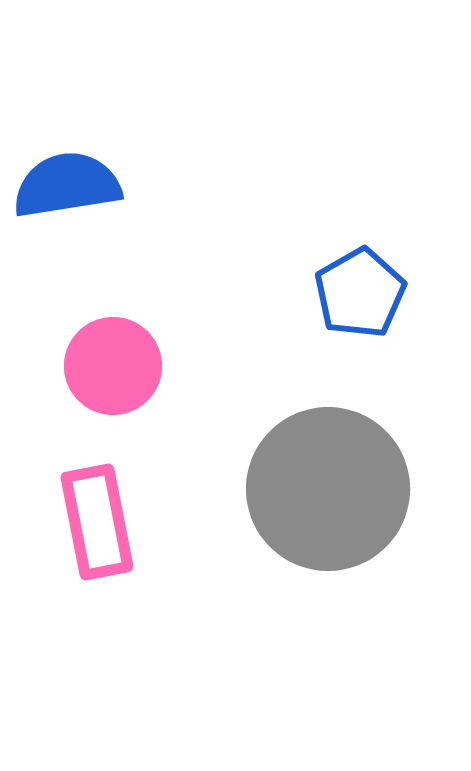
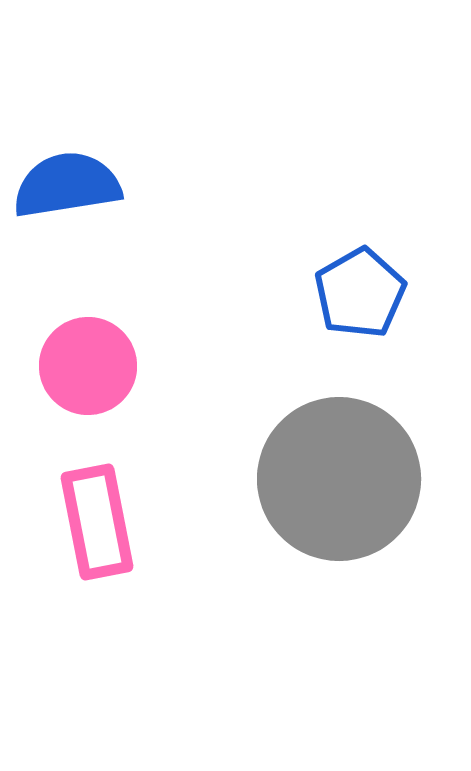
pink circle: moved 25 px left
gray circle: moved 11 px right, 10 px up
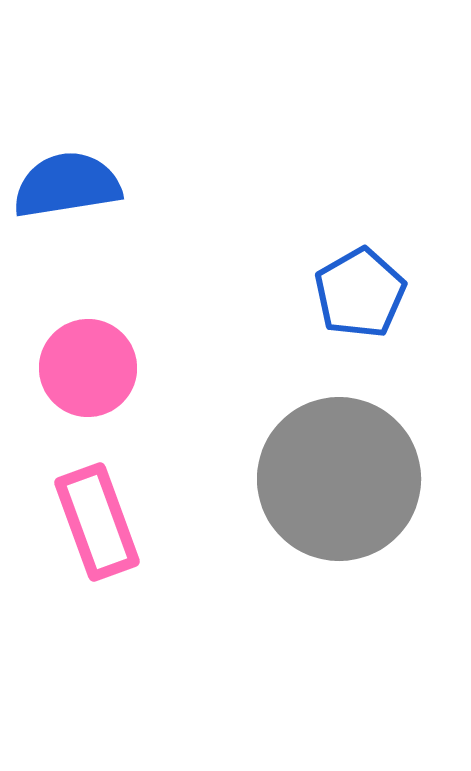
pink circle: moved 2 px down
pink rectangle: rotated 9 degrees counterclockwise
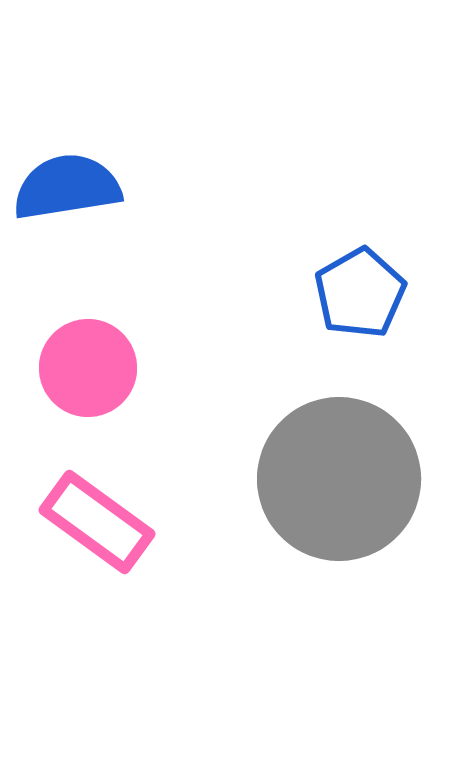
blue semicircle: moved 2 px down
pink rectangle: rotated 34 degrees counterclockwise
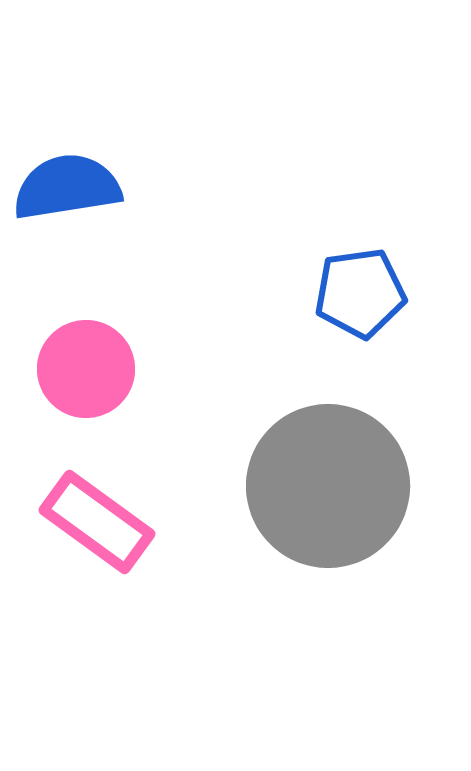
blue pentagon: rotated 22 degrees clockwise
pink circle: moved 2 px left, 1 px down
gray circle: moved 11 px left, 7 px down
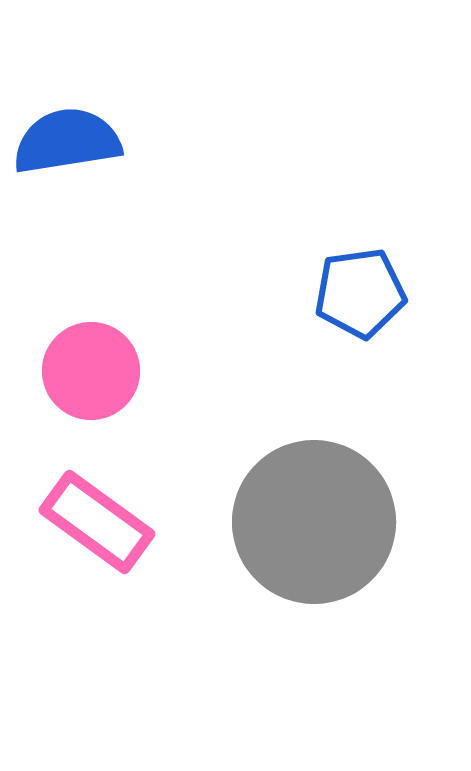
blue semicircle: moved 46 px up
pink circle: moved 5 px right, 2 px down
gray circle: moved 14 px left, 36 px down
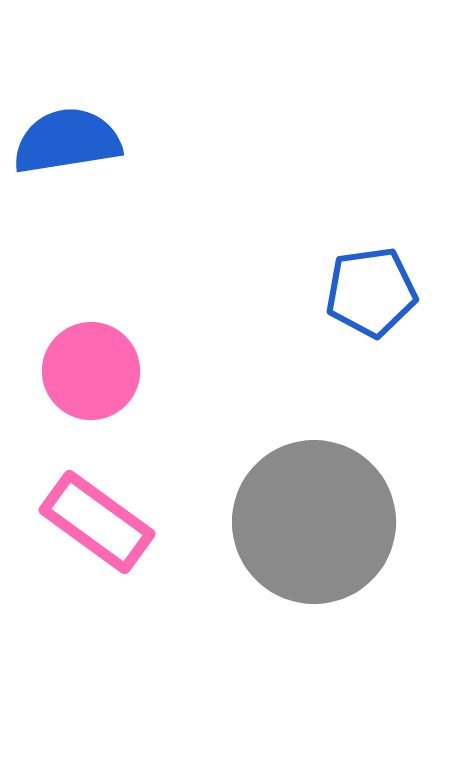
blue pentagon: moved 11 px right, 1 px up
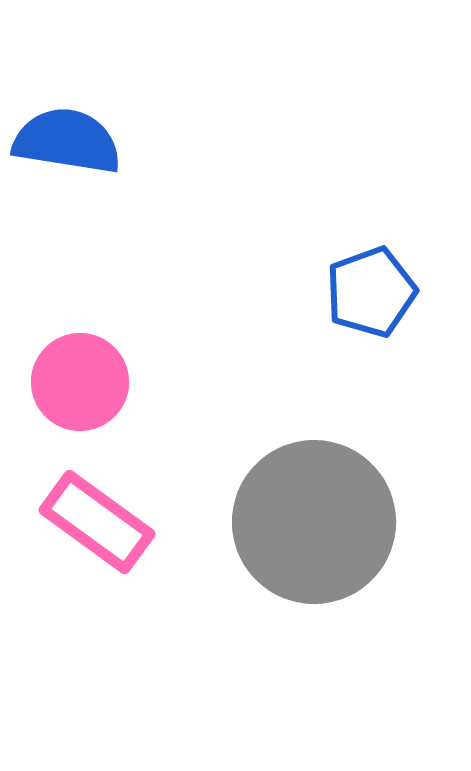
blue semicircle: rotated 18 degrees clockwise
blue pentagon: rotated 12 degrees counterclockwise
pink circle: moved 11 px left, 11 px down
